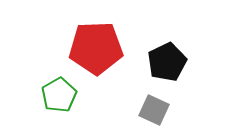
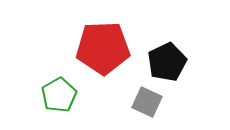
red pentagon: moved 7 px right
gray square: moved 7 px left, 8 px up
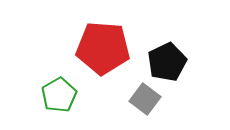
red pentagon: rotated 6 degrees clockwise
gray square: moved 2 px left, 3 px up; rotated 12 degrees clockwise
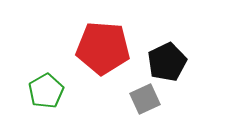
green pentagon: moved 13 px left, 4 px up
gray square: rotated 28 degrees clockwise
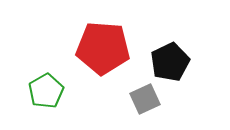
black pentagon: moved 3 px right
